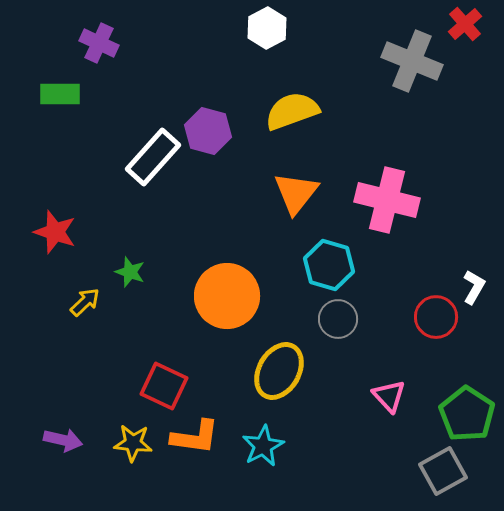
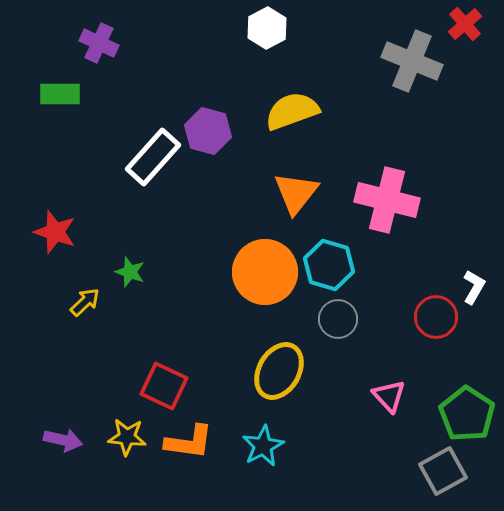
orange circle: moved 38 px right, 24 px up
orange L-shape: moved 6 px left, 5 px down
yellow star: moved 6 px left, 6 px up
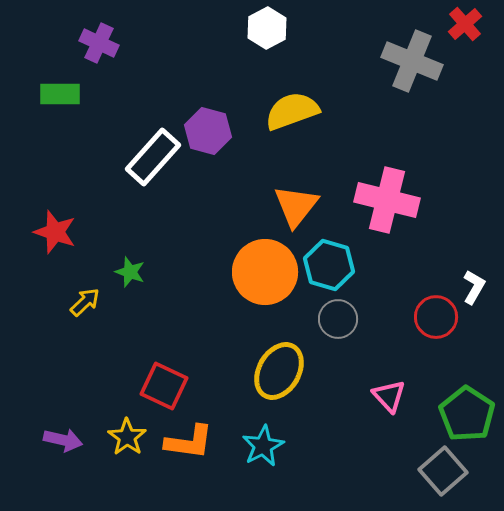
orange triangle: moved 13 px down
yellow star: rotated 30 degrees clockwise
gray square: rotated 12 degrees counterclockwise
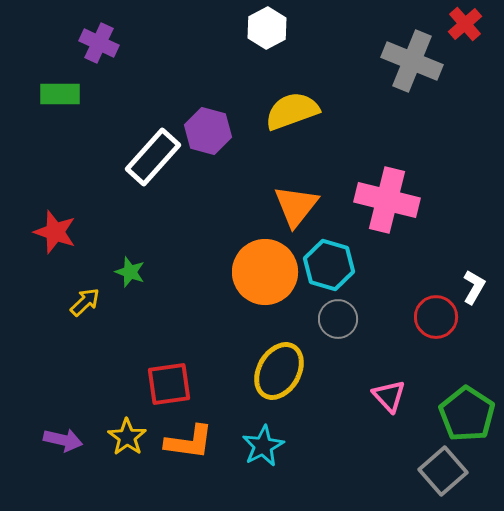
red square: moved 5 px right, 2 px up; rotated 33 degrees counterclockwise
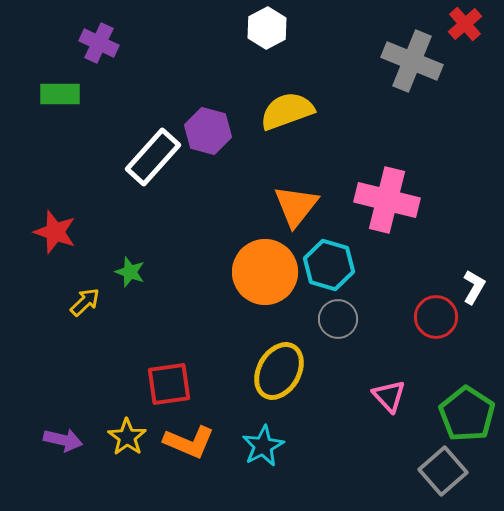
yellow semicircle: moved 5 px left
orange L-shape: rotated 15 degrees clockwise
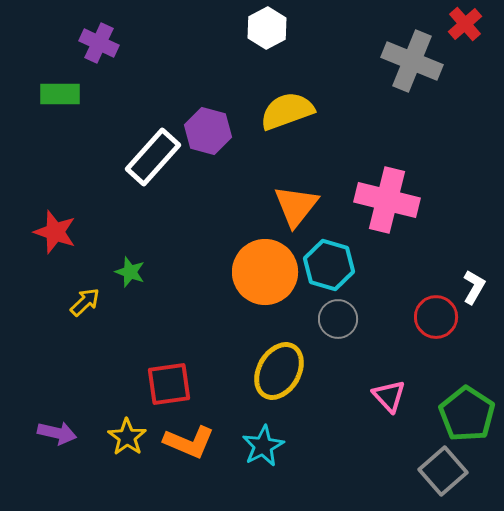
purple arrow: moved 6 px left, 7 px up
